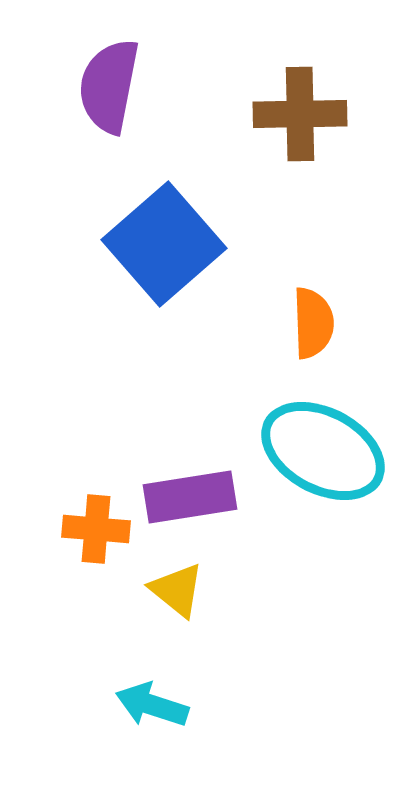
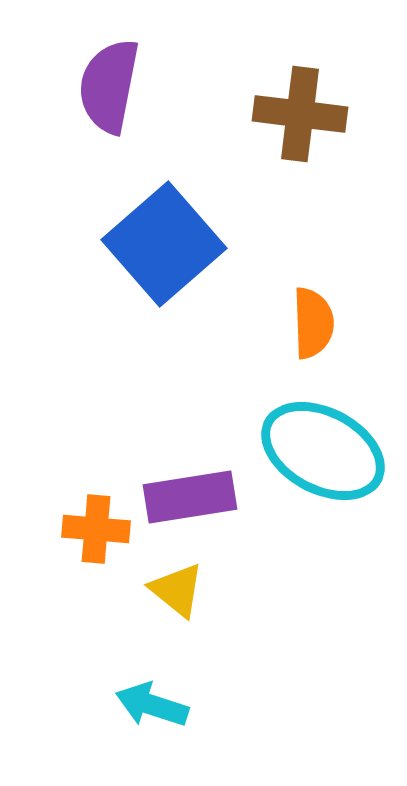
brown cross: rotated 8 degrees clockwise
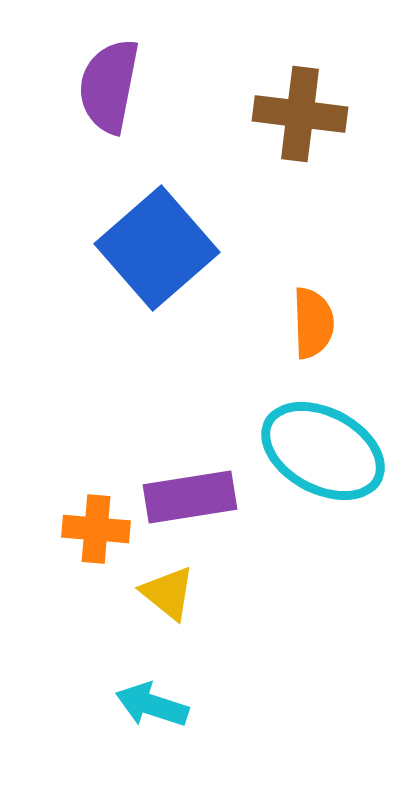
blue square: moved 7 px left, 4 px down
yellow triangle: moved 9 px left, 3 px down
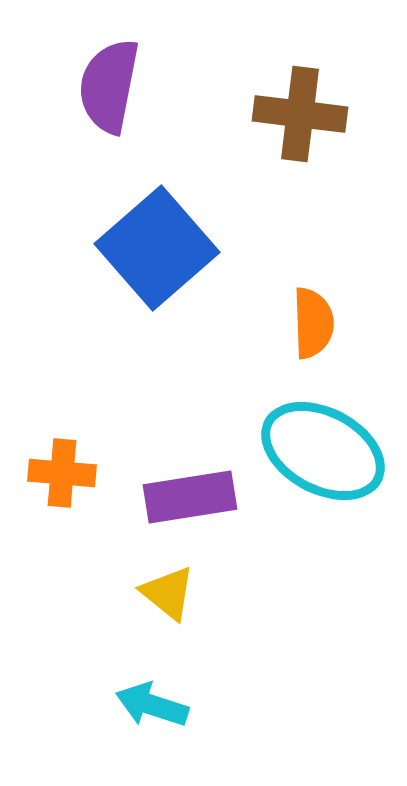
orange cross: moved 34 px left, 56 px up
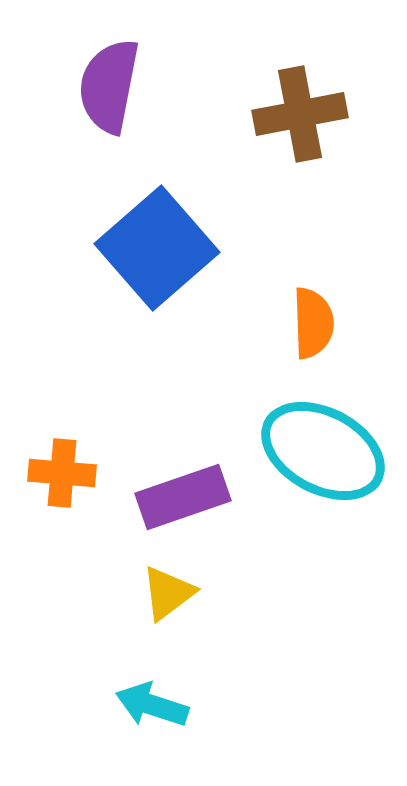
brown cross: rotated 18 degrees counterclockwise
purple rectangle: moved 7 px left; rotated 10 degrees counterclockwise
yellow triangle: rotated 44 degrees clockwise
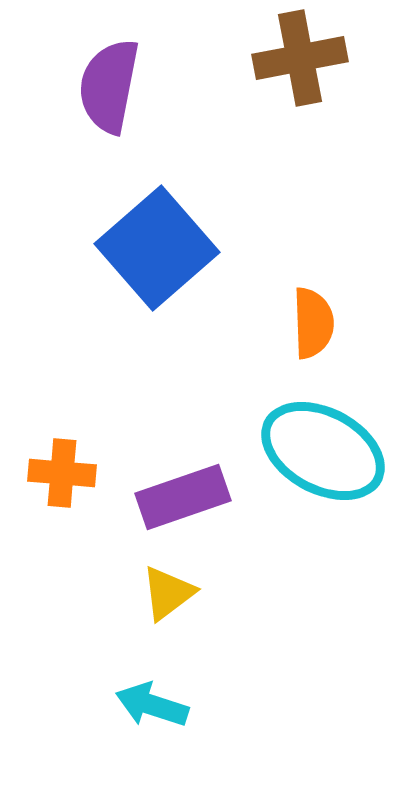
brown cross: moved 56 px up
